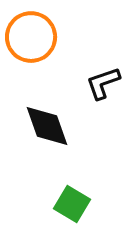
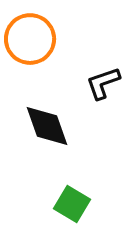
orange circle: moved 1 px left, 2 px down
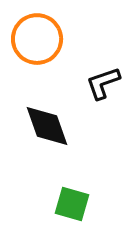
orange circle: moved 7 px right
green square: rotated 15 degrees counterclockwise
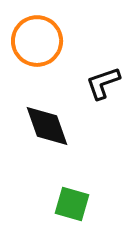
orange circle: moved 2 px down
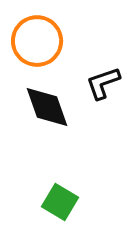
black diamond: moved 19 px up
green square: moved 12 px left, 2 px up; rotated 15 degrees clockwise
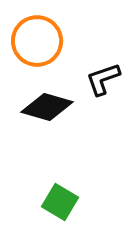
black L-shape: moved 4 px up
black diamond: rotated 54 degrees counterclockwise
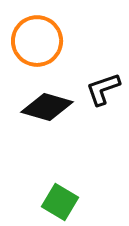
black L-shape: moved 10 px down
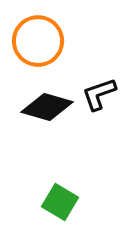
orange circle: moved 1 px right
black L-shape: moved 4 px left, 5 px down
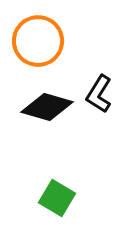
black L-shape: rotated 39 degrees counterclockwise
green square: moved 3 px left, 4 px up
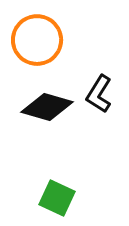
orange circle: moved 1 px left, 1 px up
green square: rotated 6 degrees counterclockwise
